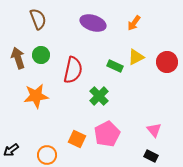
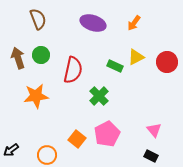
orange square: rotated 12 degrees clockwise
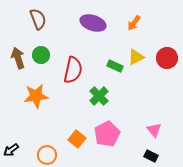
red circle: moved 4 px up
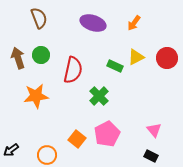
brown semicircle: moved 1 px right, 1 px up
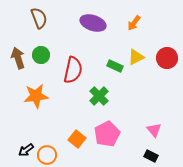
black arrow: moved 15 px right
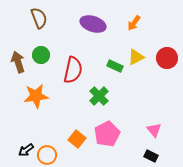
purple ellipse: moved 1 px down
brown arrow: moved 4 px down
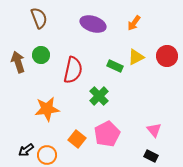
red circle: moved 2 px up
orange star: moved 11 px right, 13 px down
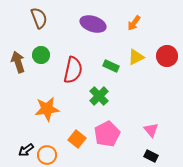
green rectangle: moved 4 px left
pink triangle: moved 3 px left
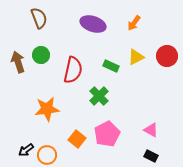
pink triangle: rotated 21 degrees counterclockwise
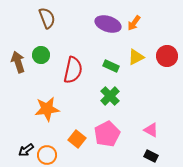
brown semicircle: moved 8 px right
purple ellipse: moved 15 px right
green cross: moved 11 px right
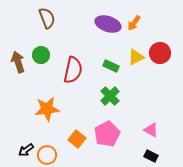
red circle: moved 7 px left, 3 px up
